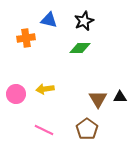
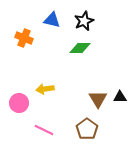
blue triangle: moved 3 px right
orange cross: moved 2 px left; rotated 30 degrees clockwise
pink circle: moved 3 px right, 9 px down
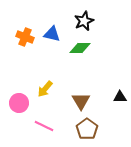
blue triangle: moved 14 px down
orange cross: moved 1 px right, 1 px up
yellow arrow: rotated 42 degrees counterclockwise
brown triangle: moved 17 px left, 2 px down
pink line: moved 4 px up
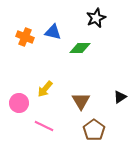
black star: moved 12 px right, 3 px up
blue triangle: moved 1 px right, 2 px up
black triangle: rotated 32 degrees counterclockwise
brown pentagon: moved 7 px right, 1 px down
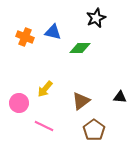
black triangle: rotated 40 degrees clockwise
brown triangle: rotated 24 degrees clockwise
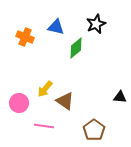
black star: moved 6 px down
blue triangle: moved 3 px right, 5 px up
green diamond: moved 4 px left; rotated 40 degrees counterclockwise
brown triangle: moved 16 px left; rotated 48 degrees counterclockwise
pink line: rotated 18 degrees counterclockwise
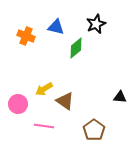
orange cross: moved 1 px right, 1 px up
yellow arrow: moved 1 px left; rotated 18 degrees clockwise
pink circle: moved 1 px left, 1 px down
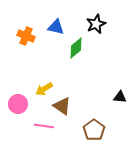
brown triangle: moved 3 px left, 5 px down
